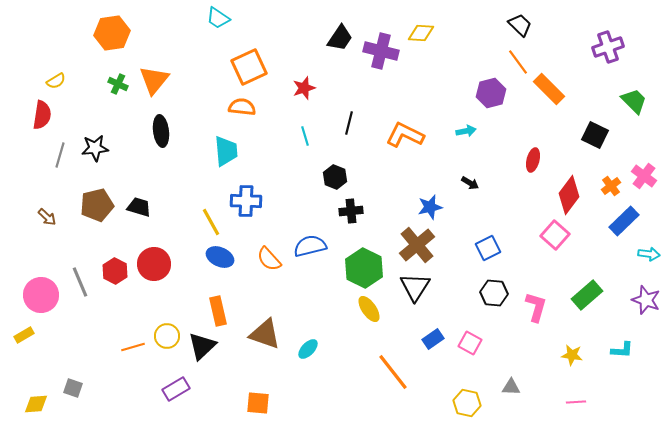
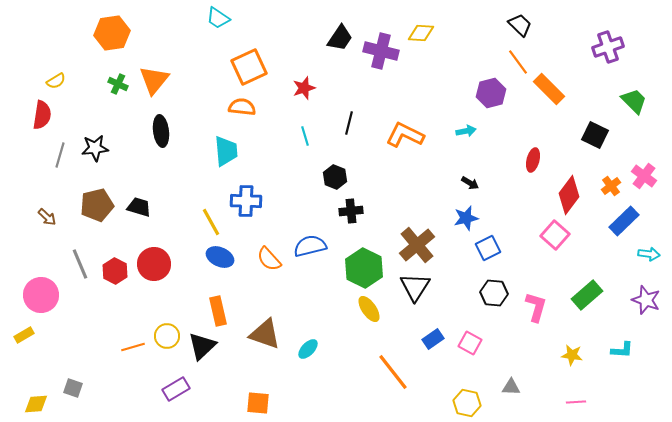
blue star at (430, 207): moved 36 px right, 11 px down
gray line at (80, 282): moved 18 px up
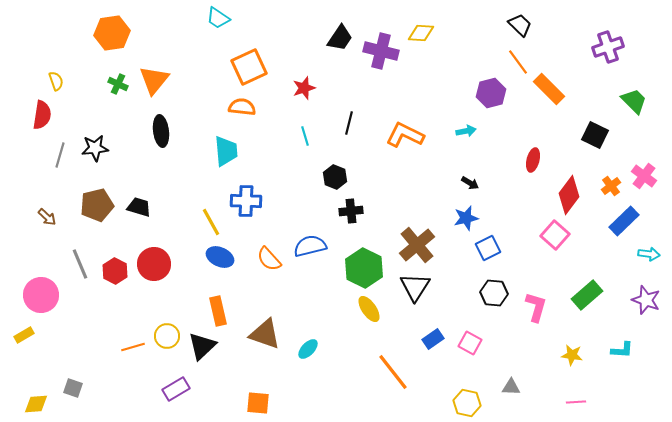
yellow semicircle at (56, 81): rotated 78 degrees counterclockwise
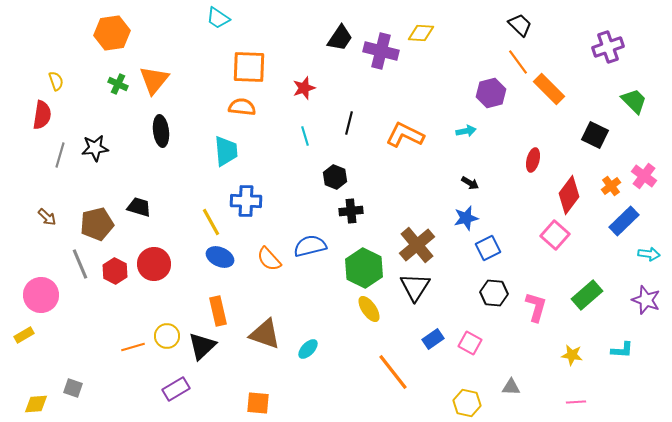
orange square at (249, 67): rotated 27 degrees clockwise
brown pentagon at (97, 205): moved 19 px down
